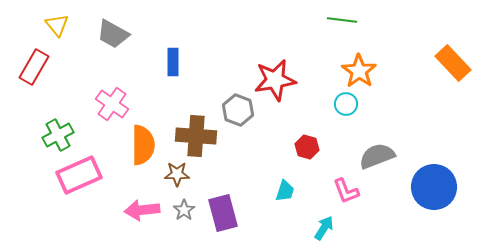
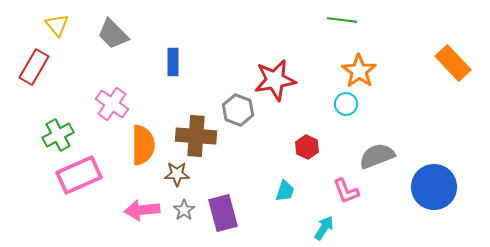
gray trapezoid: rotated 16 degrees clockwise
red hexagon: rotated 10 degrees clockwise
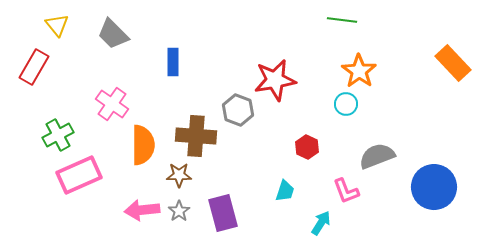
brown star: moved 2 px right, 1 px down
gray star: moved 5 px left, 1 px down
cyan arrow: moved 3 px left, 5 px up
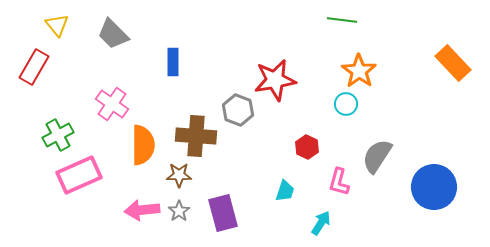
gray semicircle: rotated 36 degrees counterclockwise
pink L-shape: moved 7 px left, 9 px up; rotated 36 degrees clockwise
